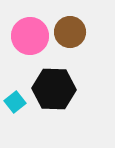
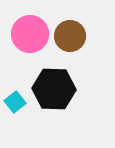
brown circle: moved 4 px down
pink circle: moved 2 px up
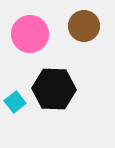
brown circle: moved 14 px right, 10 px up
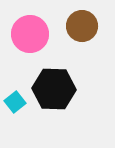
brown circle: moved 2 px left
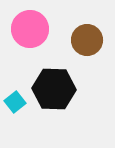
brown circle: moved 5 px right, 14 px down
pink circle: moved 5 px up
